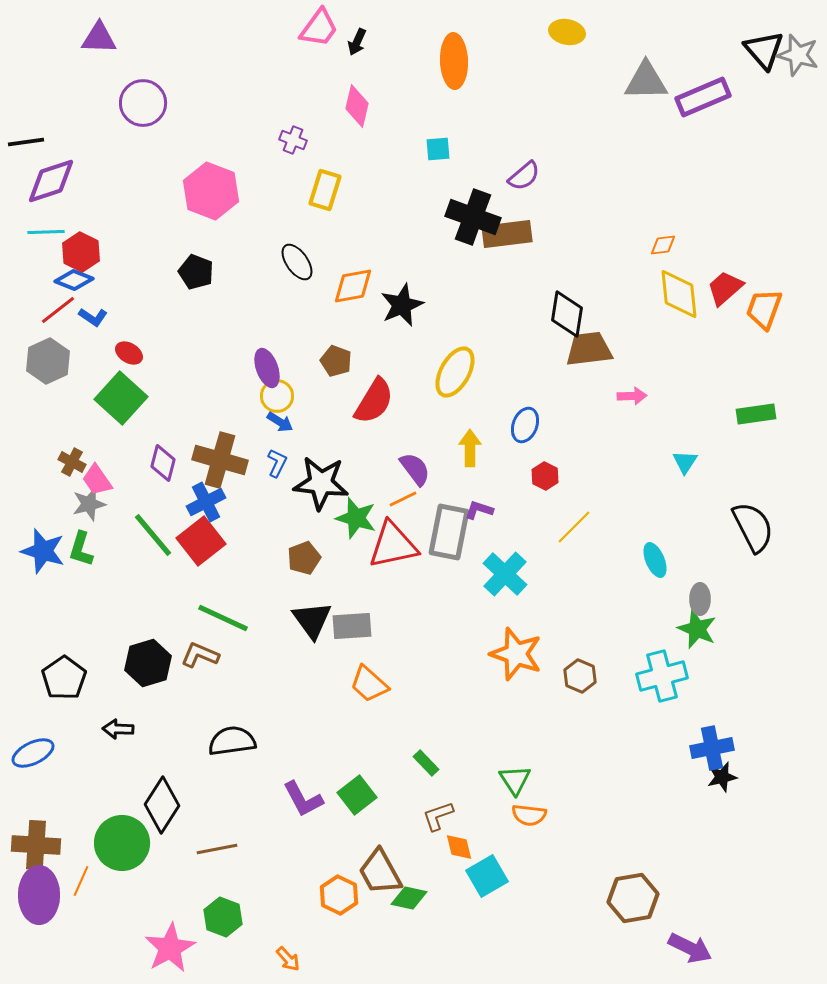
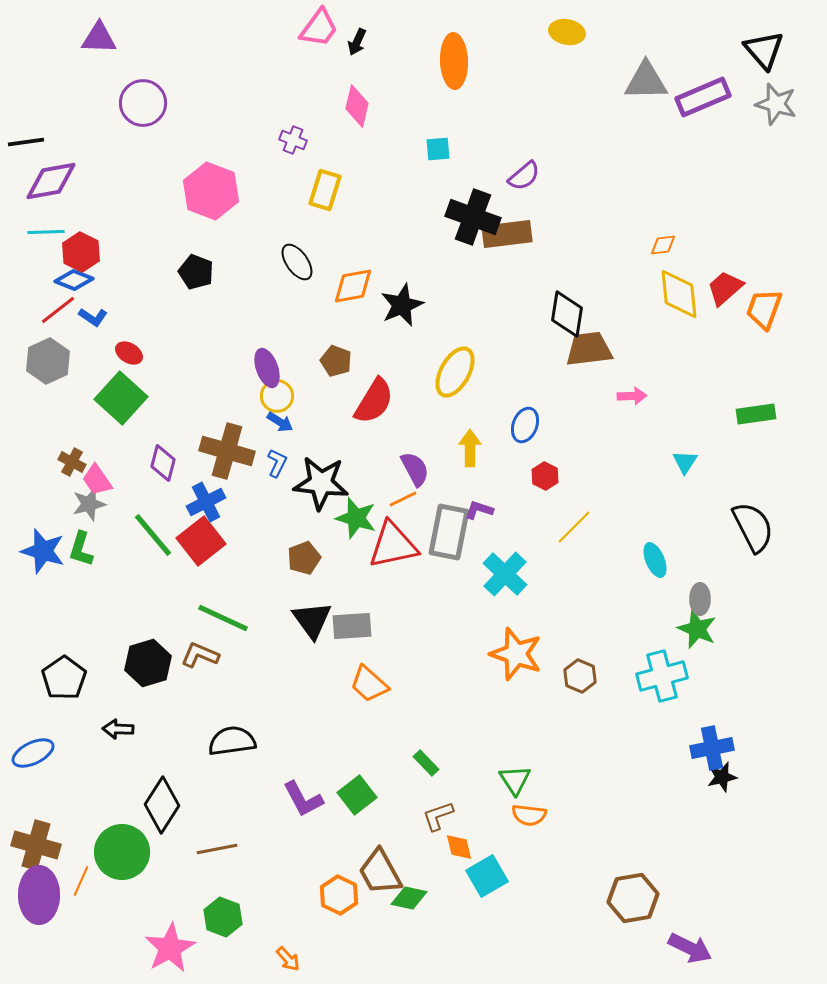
gray star at (798, 55): moved 22 px left, 49 px down
purple diamond at (51, 181): rotated 8 degrees clockwise
brown cross at (220, 460): moved 7 px right, 9 px up
purple semicircle at (415, 469): rotated 9 degrees clockwise
green circle at (122, 843): moved 9 px down
brown cross at (36, 845): rotated 12 degrees clockwise
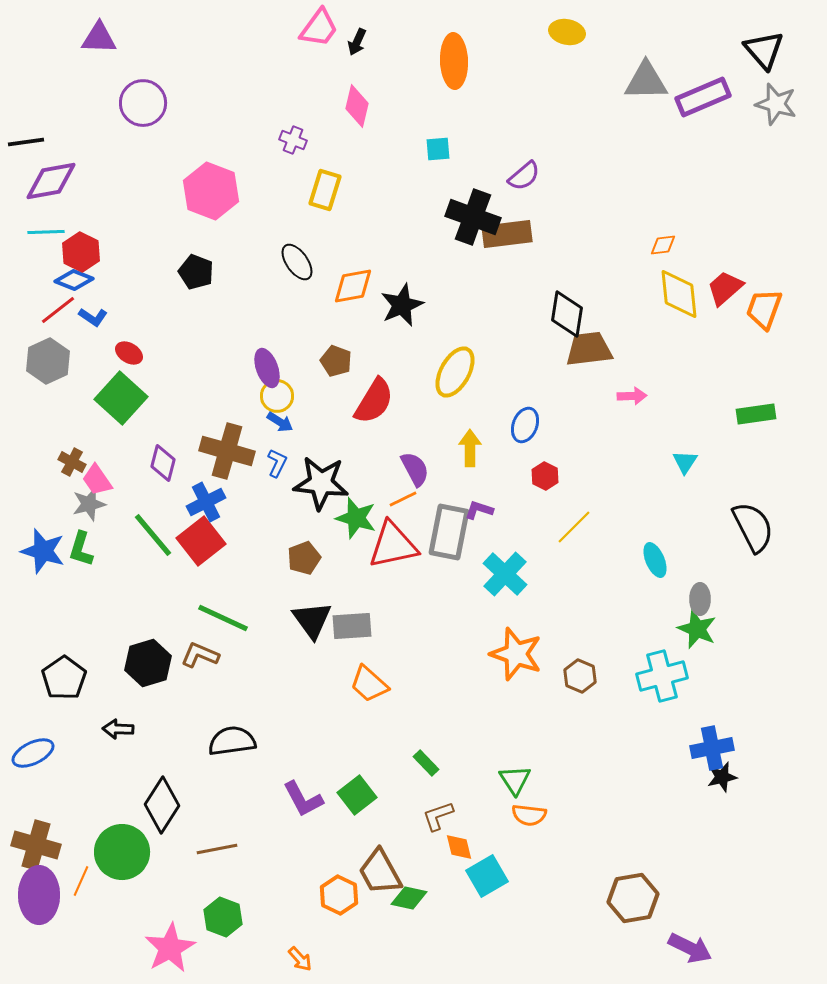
orange arrow at (288, 959): moved 12 px right
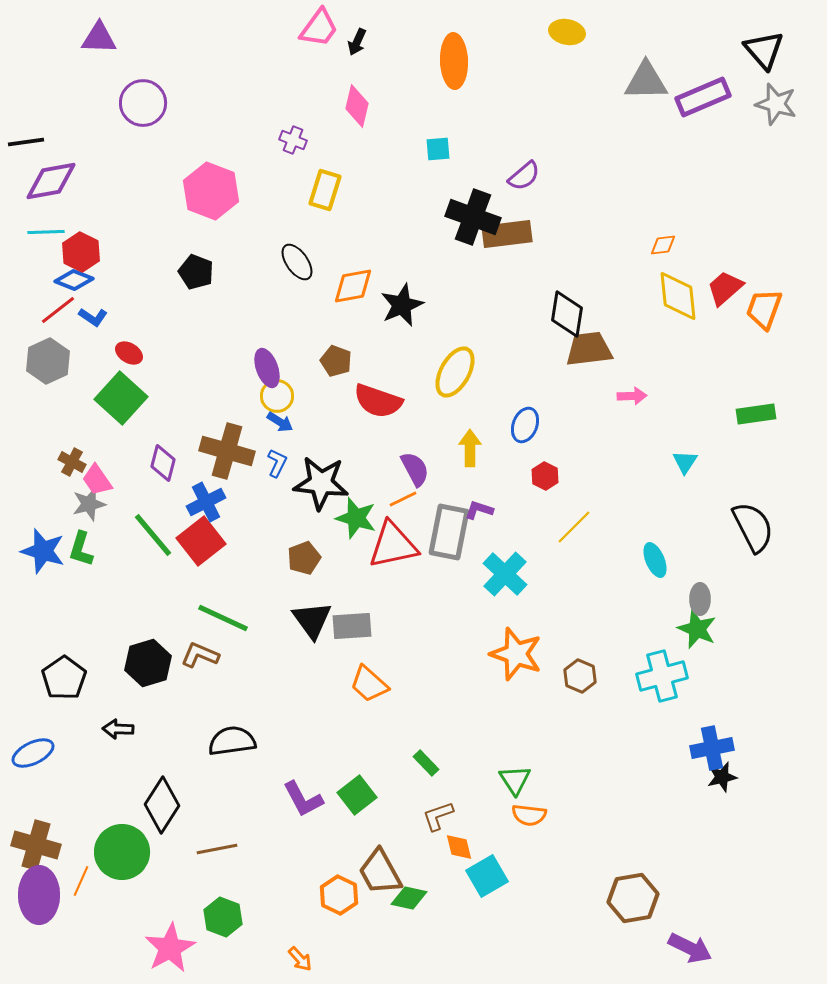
yellow diamond at (679, 294): moved 1 px left, 2 px down
red semicircle at (374, 401): moved 4 px right; rotated 78 degrees clockwise
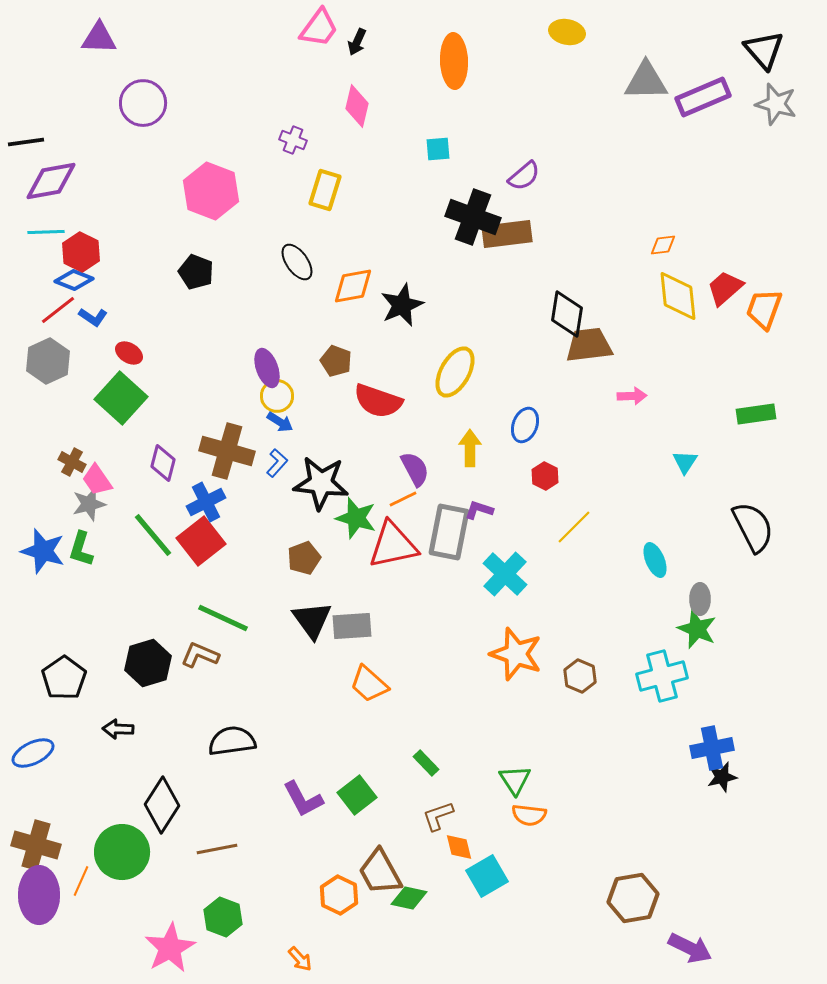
brown trapezoid at (589, 349): moved 4 px up
blue L-shape at (277, 463): rotated 16 degrees clockwise
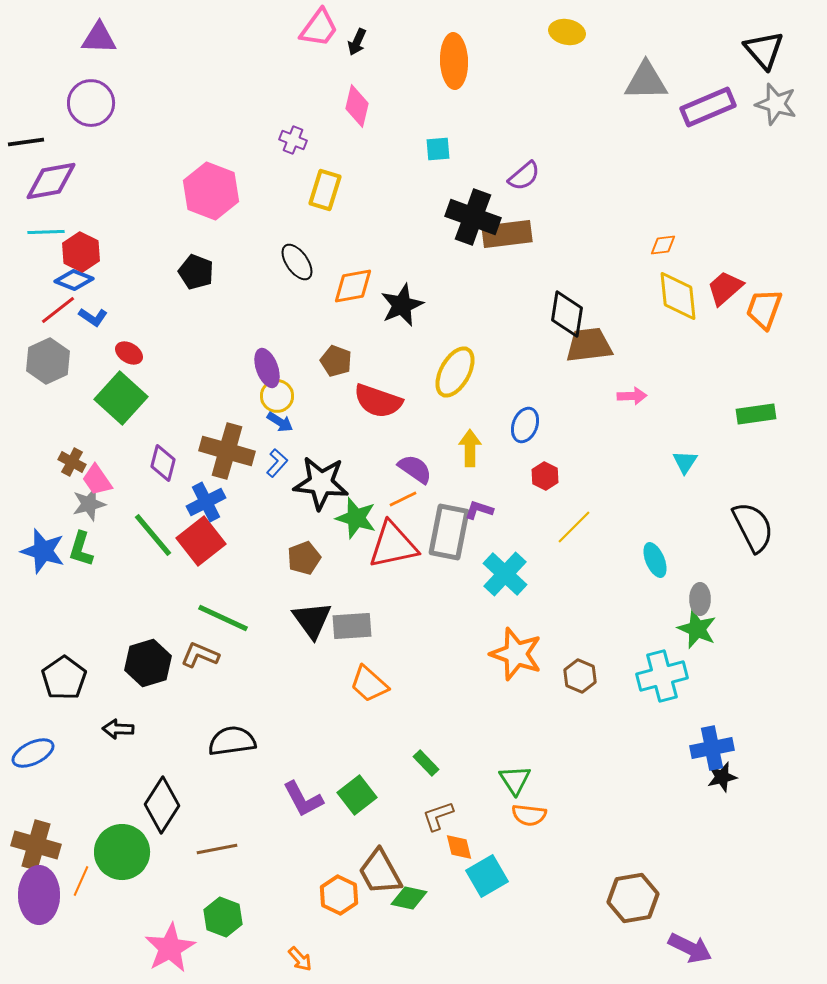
purple rectangle at (703, 97): moved 5 px right, 10 px down
purple circle at (143, 103): moved 52 px left
purple semicircle at (415, 469): rotated 27 degrees counterclockwise
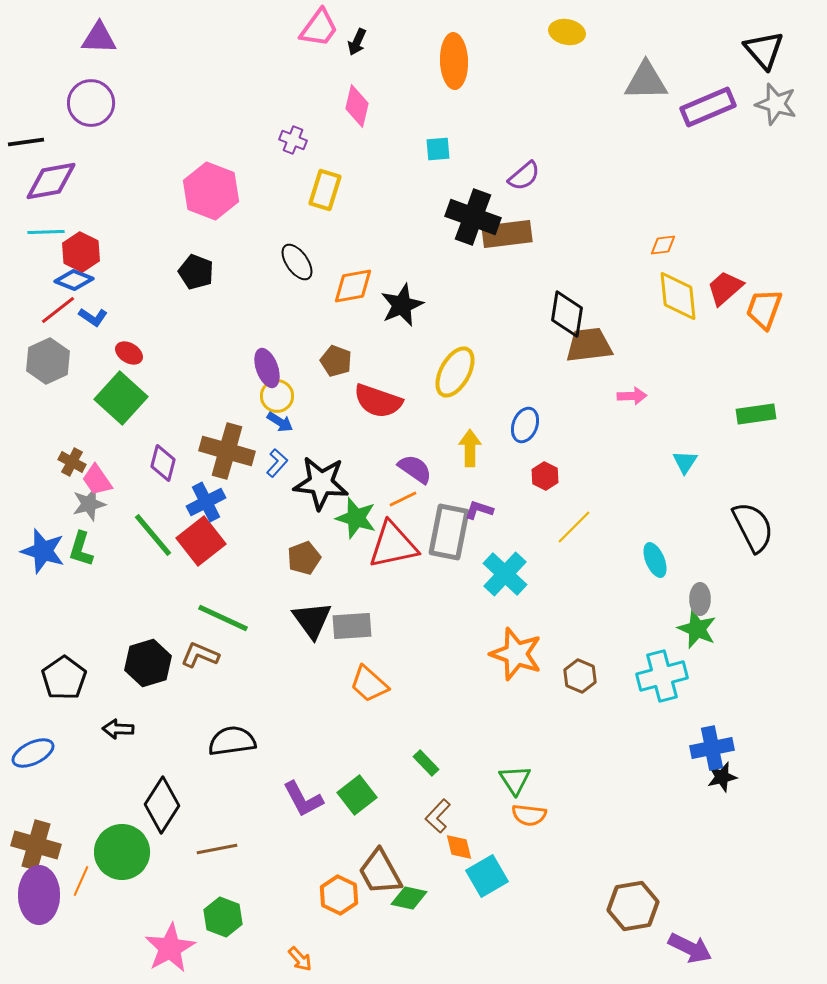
brown L-shape at (438, 816): rotated 28 degrees counterclockwise
brown hexagon at (633, 898): moved 8 px down
